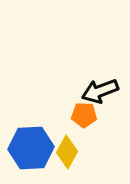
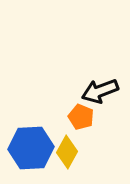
orange pentagon: moved 3 px left, 2 px down; rotated 20 degrees clockwise
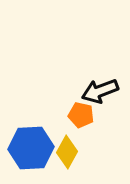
orange pentagon: moved 2 px up; rotated 10 degrees counterclockwise
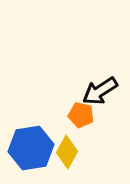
black arrow: rotated 12 degrees counterclockwise
blue hexagon: rotated 6 degrees counterclockwise
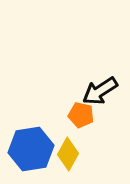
blue hexagon: moved 1 px down
yellow diamond: moved 1 px right, 2 px down
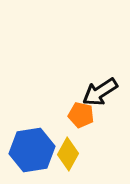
black arrow: moved 1 px down
blue hexagon: moved 1 px right, 1 px down
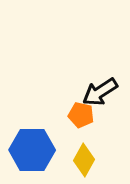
blue hexagon: rotated 9 degrees clockwise
yellow diamond: moved 16 px right, 6 px down
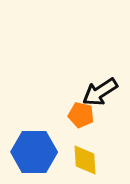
blue hexagon: moved 2 px right, 2 px down
yellow diamond: moved 1 px right; rotated 32 degrees counterclockwise
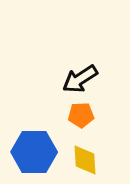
black arrow: moved 20 px left, 13 px up
orange pentagon: rotated 15 degrees counterclockwise
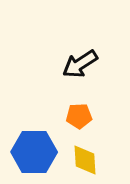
black arrow: moved 15 px up
orange pentagon: moved 2 px left, 1 px down
